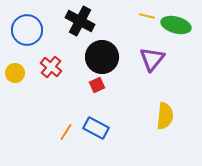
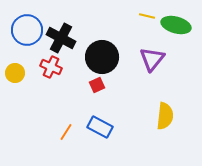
black cross: moved 19 px left, 17 px down
red cross: rotated 15 degrees counterclockwise
blue rectangle: moved 4 px right, 1 px up
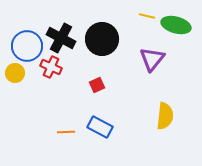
blue circle: moved 16 px down
black circle: moved 18 px up
orange line: rotated 54 degrees clockwise
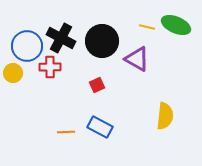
yellow line: moved 11 px down
green ellipse: rotated 8 degrees clockwise
black circle: moved 2 px down
purple triangle: moved 15 px left; rotated 40 degrees counterclockwise
red cross: moved 1 px left; rotated 25 degrees counterclockwise
yellow circle: moved 2 px left
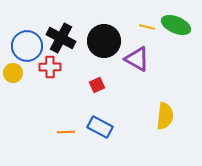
black circle: moved 2 px right
